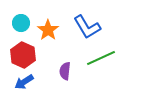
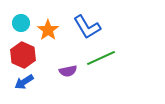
purple semicircle: moved 3 px right; rotated 108 degrees counterclockwise
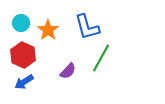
blue L-shape: rotated 16 degrees clockwise
green line: rotated 36 degrees counterclockwise
purple semicircle: rotated 36 degrees counterclockwise
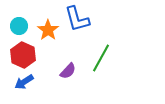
cyan circle: moved 2 px left, 3 px down
blue L-shape: moved 10 px left, 8 px up
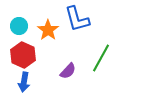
blue arrow: rotated 48 degrees counterclockwise
